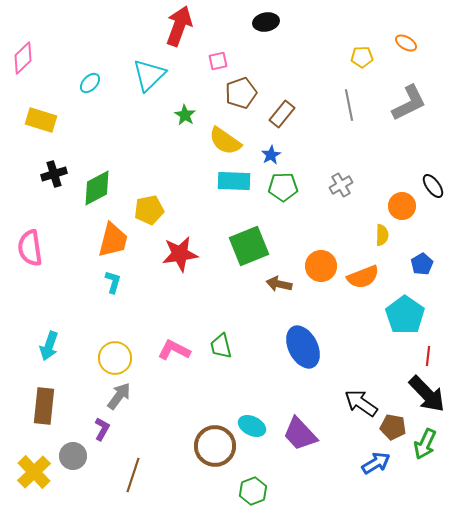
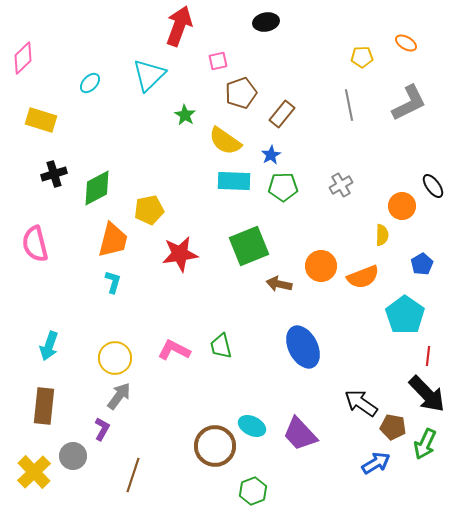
pink semicircle at (30, 248): moved 5 px right, 4 px up; rotated 6 degrees counterclockwise
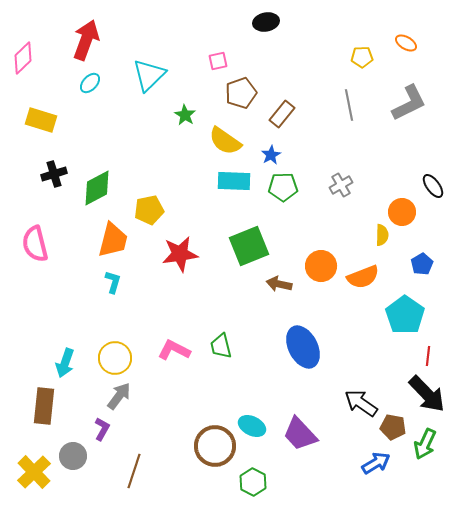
red arrow at (179, 26): moved 93 px left, 14 px down
orange circle at (402, 206): moved 6 px down
cyan arrow at (49, 346): moved 16 px right, 17 px down
brown line at (133, 475): moved 1 px right, 4 px up
green hexagon at (253, 491): moved 9 px up; rotated 12 degrees counterclockwise
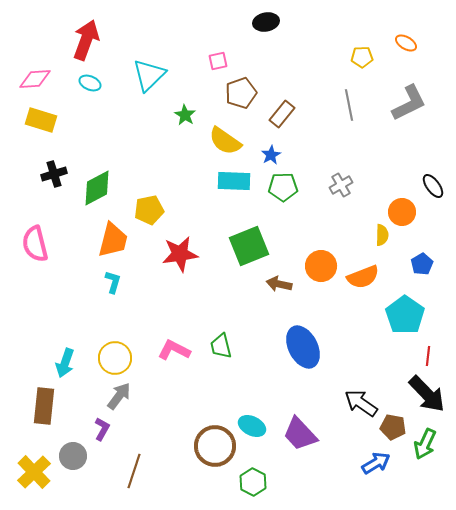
pink diamond at (23, 58): moved 12 px right, 21 px down; rotated 40 degrees clockwise
cyan ellipse at (90, 83): rotated 70 degrees clockwise
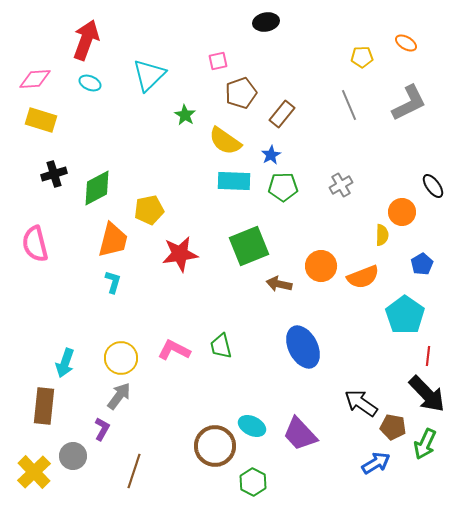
gray line at (349, 105): rotated 12 degrees counterclockwise
yellow circle at (115, 358): moved 6 px right
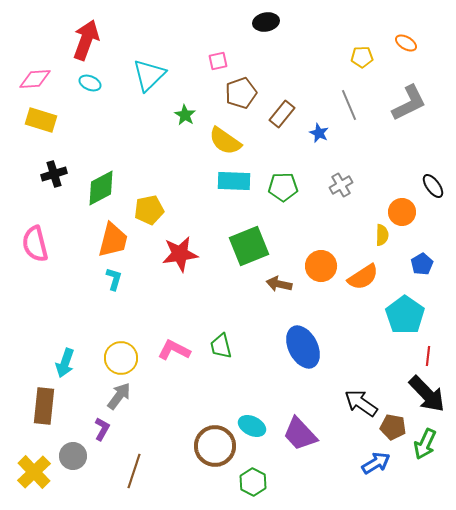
blue star at (271, 155): moved 48 px right, 22 px up; rotated 18 degrees counterclockwise
green diamond at (97, 188): moved 4 px right
orange semicircle at (363, 277): rotated 12 degrees counterclockwise
cyan L-shape at (113, 282): moved 1 px right, 3 px up
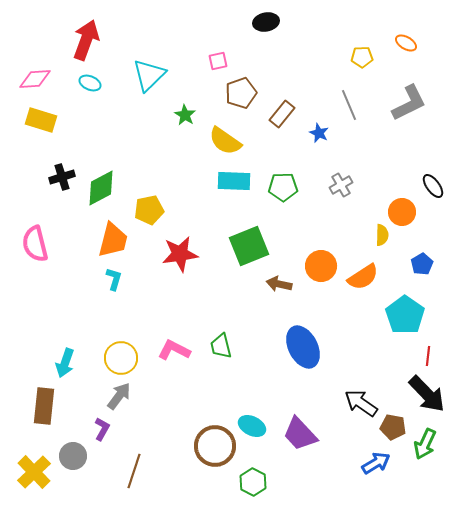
black cross at (54, 174): moved 8 px right, 3 px down
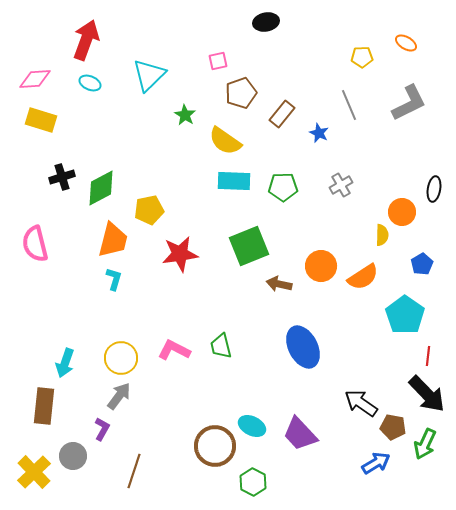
black ellipse at (433, 186): moved 1 px right, 3 px down; rotated 45 degrees clockwise
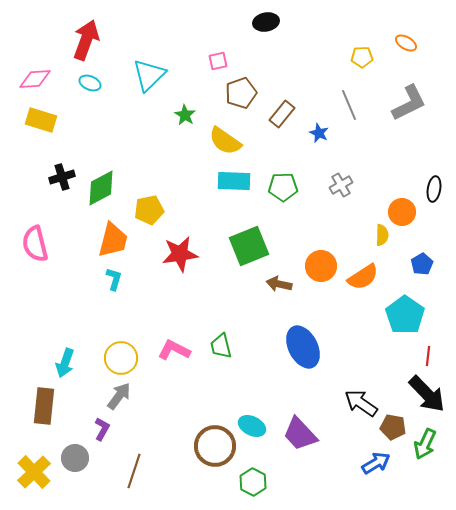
gray circle at (73, 456): moved 2 px right, 2 px down
